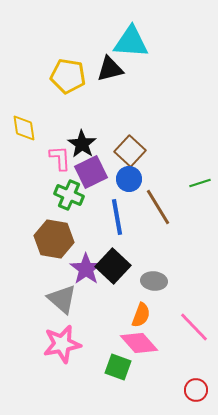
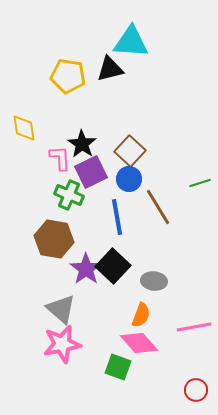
gray triangle: moved 1 px left, 10 px down
pink line: rotated 56 degrees counterclockwise
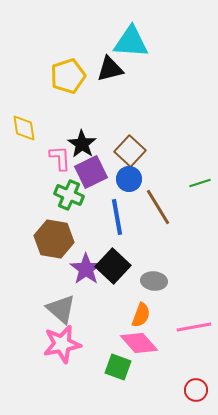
yellow pentagon: rotated 28 degrees counterclockwise
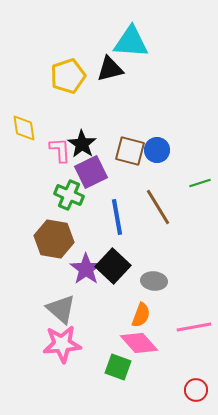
brown square: rotated 28 degrees counterclockwise
pink L-shape: moved 8 px up
blue circle: moved 28 px right, 29 px up
pink star: rotated 6 degrees clockwise
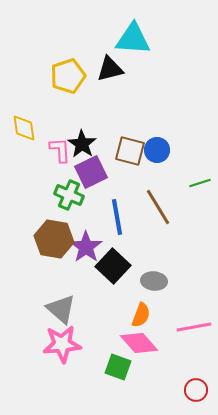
cyan triangle: moved 2 px right, 3 px up
purple star: moved 22 px up
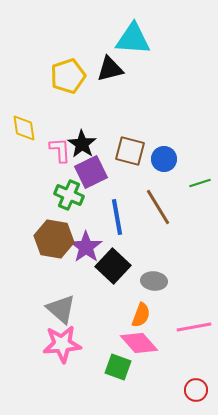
blue circle: moved 7 px right, 9 px down
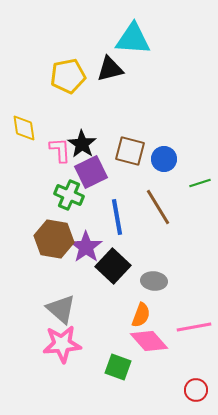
yellow pentagon: rotated 8 degrees clockwise
pink diamond: moved 10 px right, 2 px up
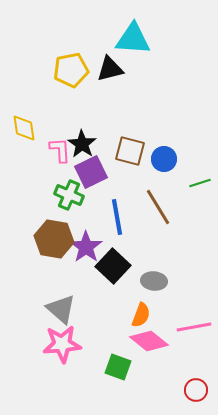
yellow pentagon: moved 3 px right, 6 px up
pink diamond: rotated 9 degrees counterclockwise
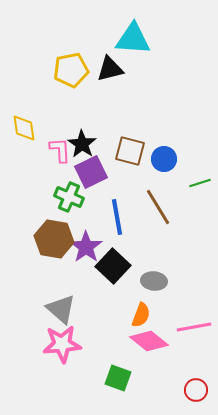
green cross: moved 2 px down
green square: moved 11 px down
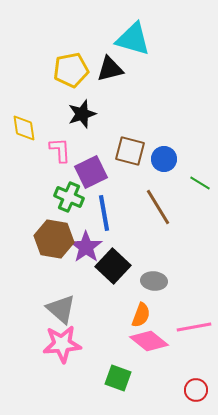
cyan triangle: rotated 12 degrees clockwise
black star: moved 30 px up; rotated 20 degrees clockwise
green line: rotated 50 degrees clockwise
blue line: moved 13 px left, 4 px up
